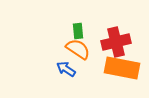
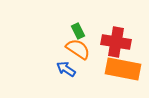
green rectangle: rotated 21 degrees counterclockwise
red cross: rotated 24 degrees clockwise
orange rectangle: moved 1 px right, 1 px down
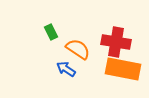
green rectangle: moved 27 px left, 1 px down
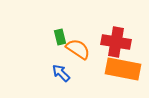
green rectangle: moved 9 px right, 5 px down; rotated 14 degrees clockwise
blue arrow: moved 5 px left, 4 px down; rotated 12 degrees clockwise
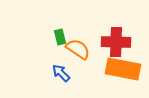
red cross: rotated 8 degrees counterclockwise
